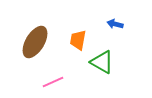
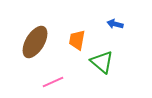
orange trapezoid: moved 1 px left
green triangle: rotated 10 degrees clockwise
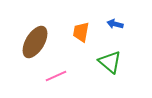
orange trapezoid: moved 4 px right, 8 px up
green triangle: moved 8 px right
pink line: moved 3 px right, 6 px up
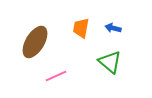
blue arrow: moved 2 px left, 4 px down
orange trapezoid: moved 4 px up
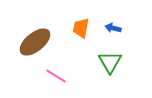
brown ellipse: rotated 20 degrees clockwise
green triangle: rotated 20 degrees clockwise
pink line: rotated 55 degrees clockwise
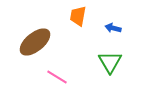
orange trapezoid: moved 3 px left, 12 px up
pink line: moved 1 px right, 1 px down
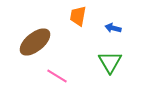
pink line: moved 1 px up
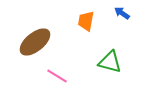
orange trapezoid: moved 8 px right, 5 px down
blue arrow: moved 9 px right, 15 px up; rotated 21 degrees clockwise
green triangle: rotated 45 degrees counterclockwise
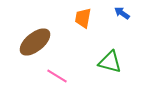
orange trapezoid: moved 3 px left, 3 px up
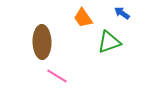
orange trapezoid: rotated 45 degrees counterclockwise
brown ellipse: moved 7 px right; rotated 52 degrees counterclockwise
green triangle: moved 1 px left, 20 px up; rotated 35 degrees counterclockwise
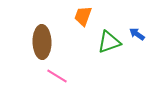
blue arrow: moved 15 px right, 21 px down
orange trapezoid: moved 2 px up; rotated 55 degrees clockwise
